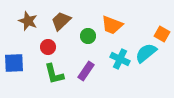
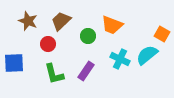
red circle: moved 3 px up
cyan semicircle: moved 1 px right, 2 px down
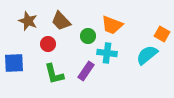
brown trapezoid: rotated 90 degrees counterclockwise
cyan cross: moved 13 px left, 6 px up; rotated 18 degrees counterclockwise
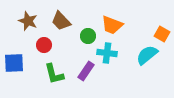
red circle: moved 4 px left, 1 px down
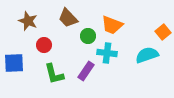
brown trapezoid: moved 7 px right, 3 px up
orange square: moved 1 px right, 2 px up; rotated 21 degrees clockwise
cyan semicircle: rotated 20 degrees clockwise
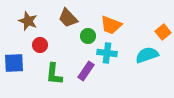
orange trapezoid: moved 1 px left
red circle: moved 4 px left
green L-shape: rotated 20 degrees clockwise
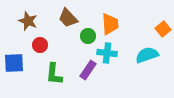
orange trapezoid: moved 1 px left, 1 px up; rotated 115 degrees counterclockwise
orange square: moved 3 px up
purple rectangle: moved 2 px right, 1 px up
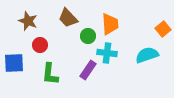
green L-shape: moved 4 px left
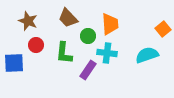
red circle: moved 4 px left
green L-shape: moved 14 px right, 21 px up
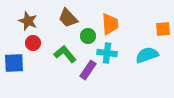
orange square: rotated 35 degrees clockwise
red circle: moved 3 px left, 2 px up
green L-shape: moved 1 px right, 1 px down; rotated 135 degrees clockwise
